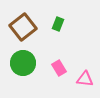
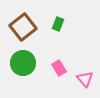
pink triangle: rotated 42 degrees clockwise
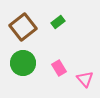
green rectangle: moved 2 px up; rotated 32 degrees clockwise
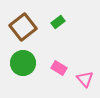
pink rectangle: rotated 28 degrees counterclockwise
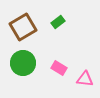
brown square: rotated 8 degrees clockwise
pink triangle: rotated 42 degrees counterclockwise
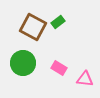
brown square: moved 10 px right; rotated 32 degrees counterclockwise
